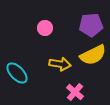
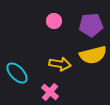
pink circle: moved 9 px right, 7 px up
yellow semicircle: rotated 12 degrees clockwise
pink cross: moved 25 px left
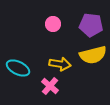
pink circle: moved 1 px left, 3 px down
purple pentagon: rotated 10 degrees clockwise
cyan ellipse: moved 1 px right, 5 px up; rotated 20 degrees counterclockwise
pink cross: moved 6 px up
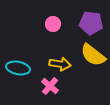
purple pentagon: moved 2 px up
yellow semicircle: rotated 52 degrees clockwise
cyan ellipse: rotated 15 degrees counterclockwise
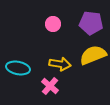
yellow semicircle: rotated 120 degrees clockwise
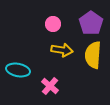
purple pentagon: rotated 30 degrees clockwise
yellow semicircle: rotated 64 degrees counterclockwise
yellow arrow: moved 2 px right, 14 px up
cyan ellipse: moved 2 px down
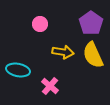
pink circle: moved 13 px left
yellow arrow: moved 1 px right, 2 px down
yellow semicircle: rotated 28 degrees counterclockwise
